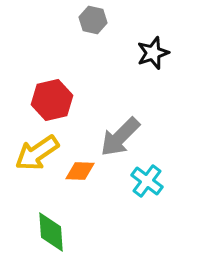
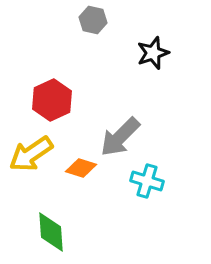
red hexagon: rotated 12 degrees counterclockwise
yellow arrow: moved 6 px left, 1 px down
orange diamond: moved 1 px right, 3 px up; rotated 16 degrees clockwise
cyan cross: rotated 20 degrees counterclockwise
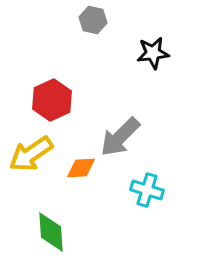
black star: rotated 12 degrees clockwise
orange diamond: rotated 20 degrees counterclockwise
cyan cross: moved 9 px down
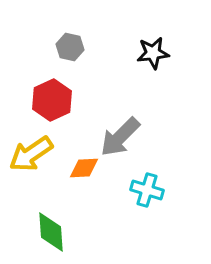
gray hexagon: moved 23 px left, 27 px down
orange diamond: moved 3 px right
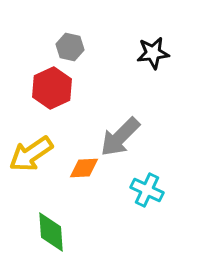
red hexagon: moved 12 px up
cyan cross: rotated 8 degrees clockwise
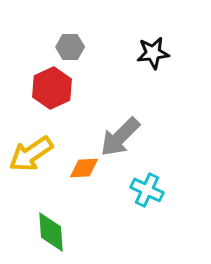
gray hexagon: rotated 12 degrees counterclockwise
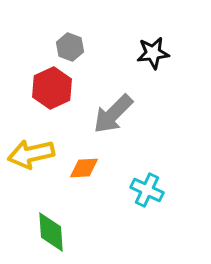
gray hexagon: rotated 20 degrees clockwise
gray arrow: moved 7 px left, 23 px up
yellow arrow: rotated 21 degrees clockwise
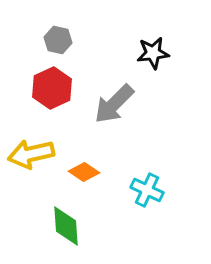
gray hexagon: moved 12 px left, 7 px up; rotated 8 degrees counterclockwise
gray arrow: moved 1 px right, 10 px up
orange diamond: moved 4 px down; rotated 36 degrees clockwise
green diamond: moved 15 px right, 6 px up
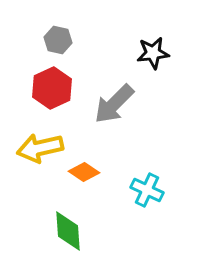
yellow arrow: moved 9 px right, 6 px up
green diamond: moved 2 px right, 5 px down
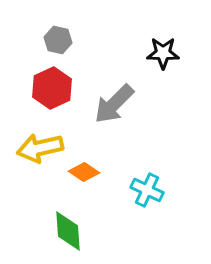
black star: moved 10 px right; rotated 8 degrees clockwise
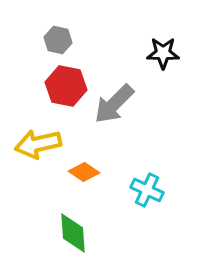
red hexagon: moved 14 px right, 2 px up; rotated 24 degrees counterclockwise
yellow arrow: moved 2 px left, 4 px up
green diamond: moved 5 px right, 2 px down
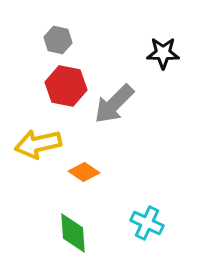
cyan cross: moved 33 px down
